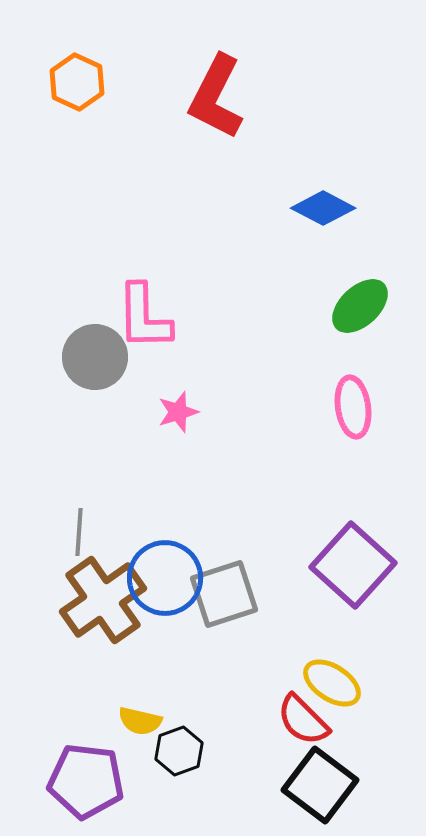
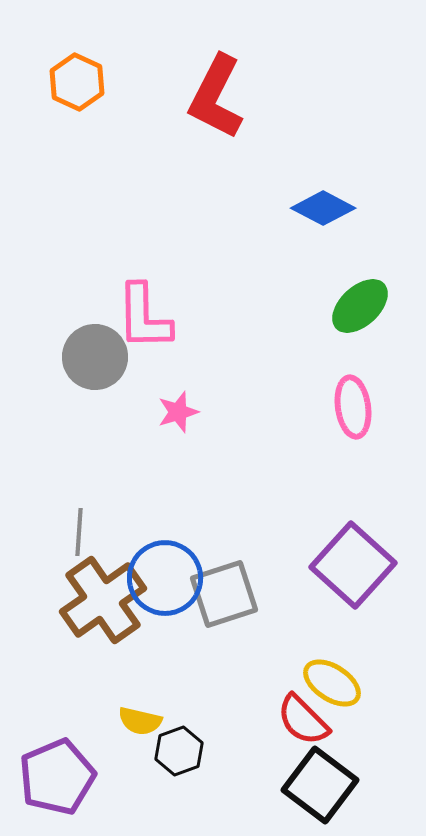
purple pentagon: moved 29 px left, 4 px up; rotated 30 degrees counterclockwise
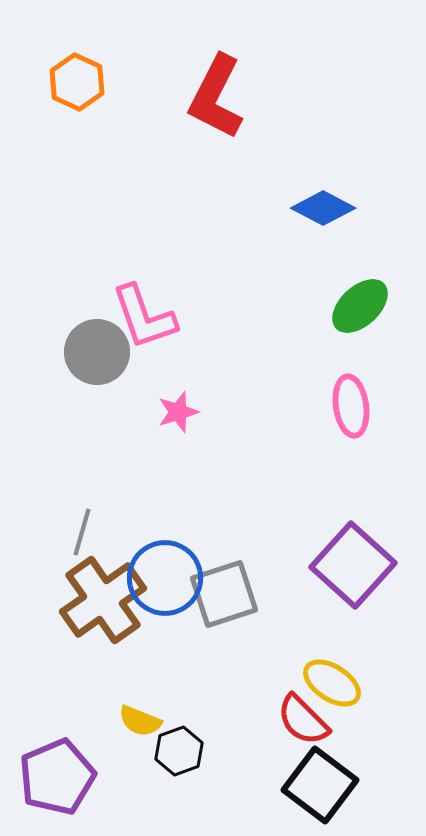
pink L-shape: rotated 18 degrees counterclockwise
gray circle: moved 2 px right, 5 px up
pink ellipse: moved 2 px left, 1 px up
gray line: moved 3 px right; rotated 12 degrees clockwise
yellow semicircle: rotated 9 degrees clockwise
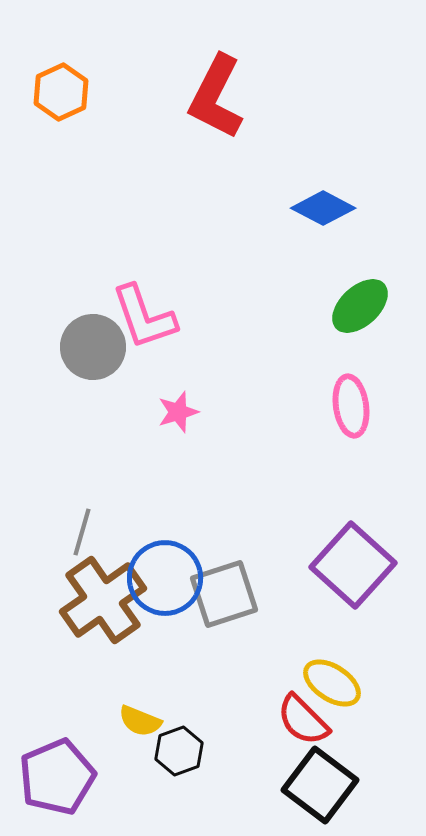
orange hexagon: moved 16 px left, 10 px down; rotated 10 degrees clockwise
gray circle: moved 4 px left, 5 px up
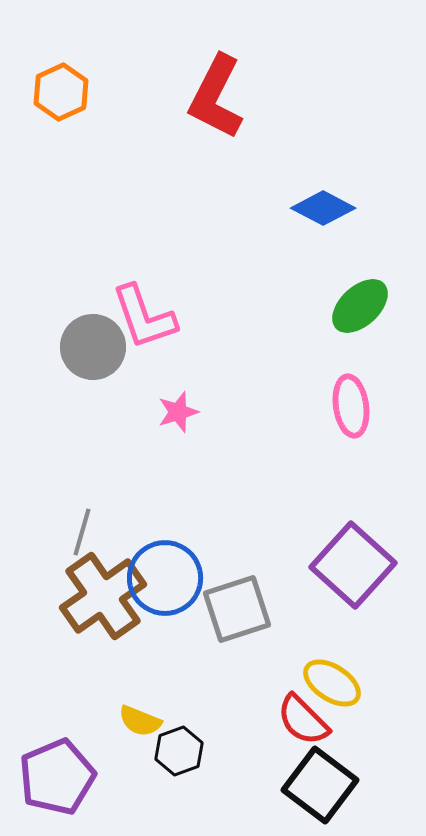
gray square: moved 13 px right, 15 px down
brown cross: moved 4 px up
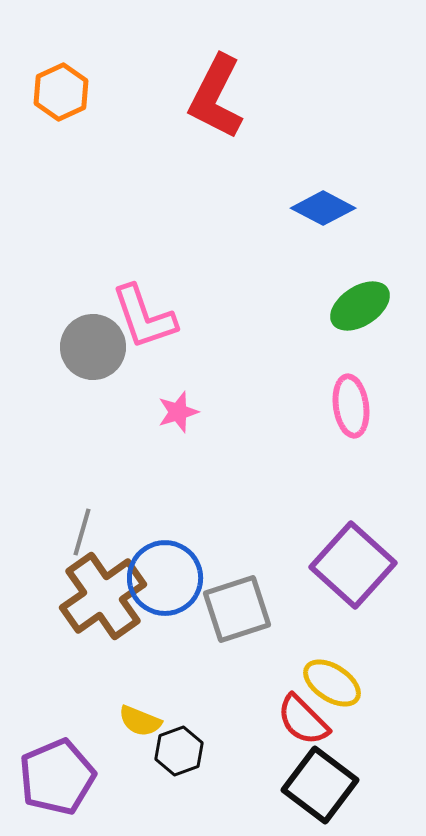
green ellipse: rotated 10 degrees clockwise
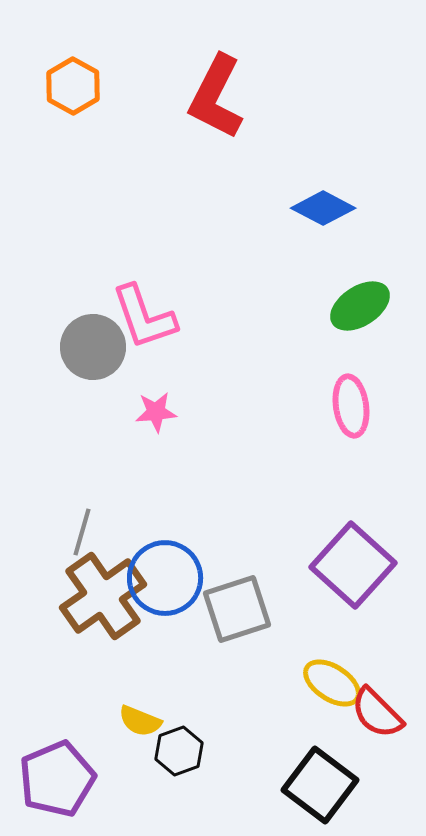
orange hexagon: moved 12 px right, 6 px up; rotated 6 degrees counterclockwise
pink star: moved 22 px left; rotated 12 degrees clockwise
red semicircle: moved 74 px right, 7 px up
purple pentagon: moved 2 px down
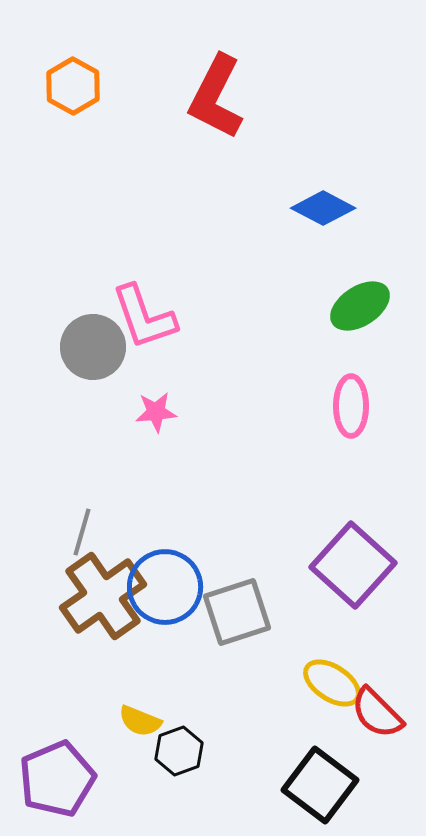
pink ellipse: rotated 8 degrees clockwise
blue circle: moved 9 px down
gray square: moved 3 px down
